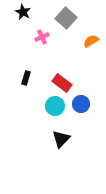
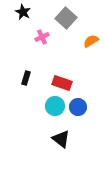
red rectangle: rotated 18 degrees counterclockwise
blue circle: moved 3 px left, 3 px down
black triangle: rotated 36 degrees counterclockwise
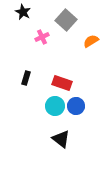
gray square: moved 2 px down
blue circle: moved 2 px left, 1 px up
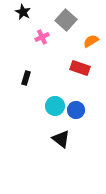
red rectangle: moved 18 px right, 15 px up
blue circle: moved 4 px down
